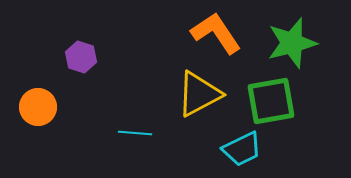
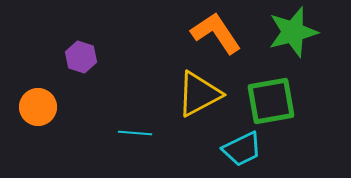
green star: moved 1 px right, 11 px up
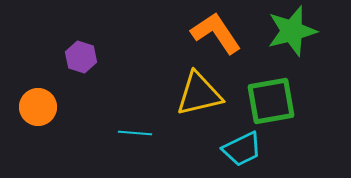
green star: moved 1 px left, 1 px up
yellow triangle: rotated 15 degrees clockwise
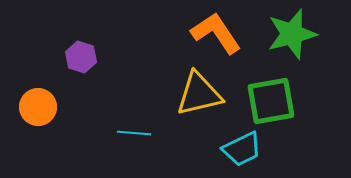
green star: moved 3 px down
cyan line: moved 1 px left
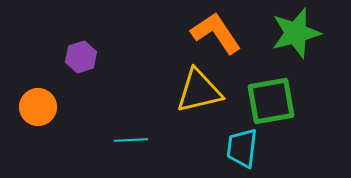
green star: moved 4 px right, 1 px up
purple hexagon: rotated 24 degrees clockwise
yellow triangle: moved 3 px up
cyan line: moved 3 px left, 7 px down; rotated 8 degrees counterclockwise
cyan trapezoid: moved 1 px up; rotated 123 degrees clockwise
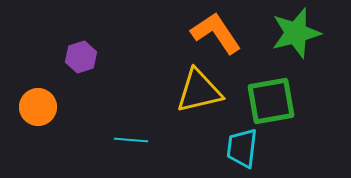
cyan line: rotated 8 degrees clockwise
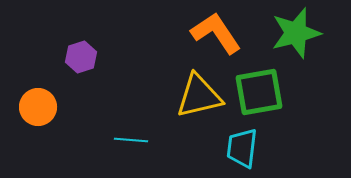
yellow triangle: moved 5 px down
green square: moved 12 px left, 9 px up
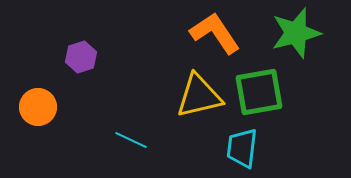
orange L-shape: moved 1 px left
cyan line: rotated 20 degrees clockwise
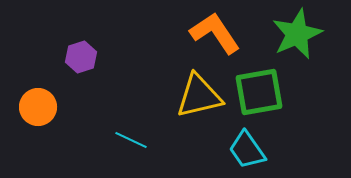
green star: moved 1 px right, 1 px down; rotated 9 degrees counterclockwise
cyan trapezoid: moved 5 px right, 2 px down; rotated 42 degrees counterclockwise
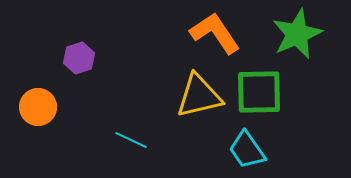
purple hexagon: moved 2 px left, 1 px down
green square: rotated 9 degrees clockwise
